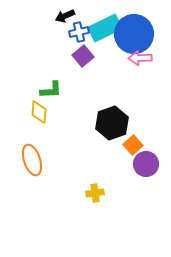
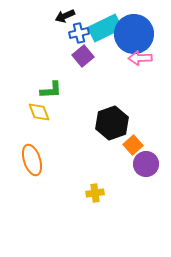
blue cross: moved 1 px down
yellow diamond: rotated 25 degrees counterclockwise
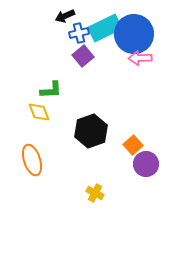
black hexagon: moved 21 px left, 8 px down
yellow cross: rotated 36 degrees clockwise
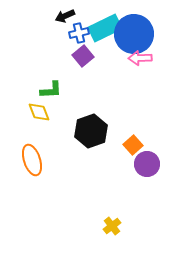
purple circle: moved 1 px right
yellow cross: moved 17 px right, 33 px down; rotated 24 degrees clockwise
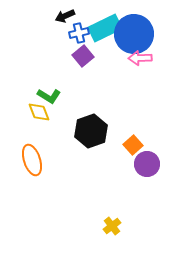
green L-shape: moved 2 px left, 6 px down; rotated 35 degrees clockwise
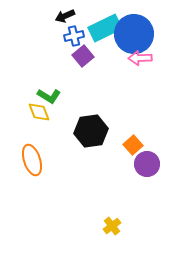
blue cross: moved 5 px left, 3 px down
black hexagon: rotated 12 degrees clockwise
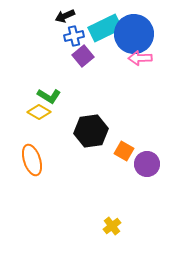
yellow diamond: rotated 40 degrees counterclockwise
orange square: moved 9 px left, 6 px down; rotated 18 degrees counterclockwise
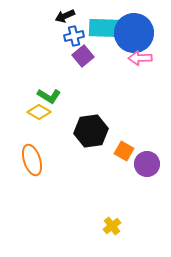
cyan rectangle: rotated 28 degrees clockwise
blue circle: moved 1 px up
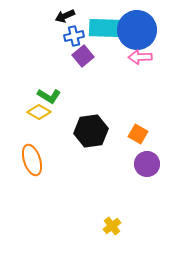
blue circle: moved 3 px right, 3 px up
pink arrow: moved 1 px up
orange square: moved 14 px right, 17 px up
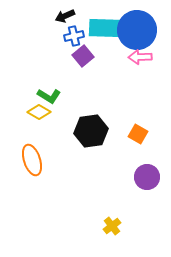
purple circle: moved 13 px down
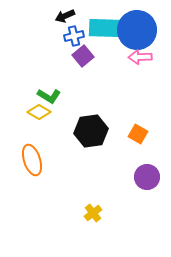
yellow cross: moved 19 px left, 13 px up
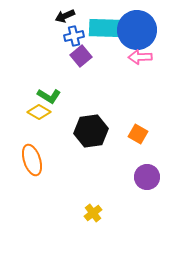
purple square: moved 2 px left
